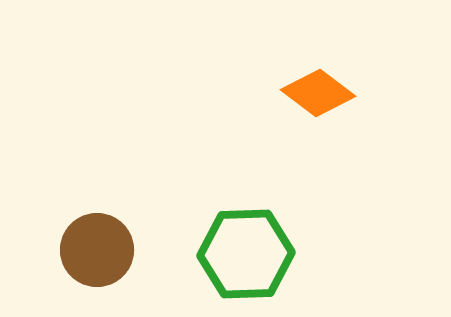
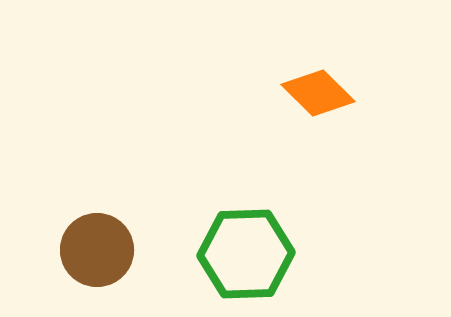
orange diamond: rotated 8 degrees clockwise
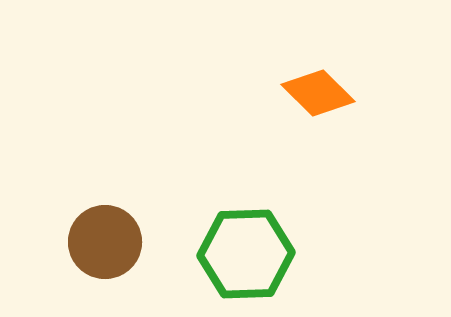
brown circle: moved 8 px right, 8 px up
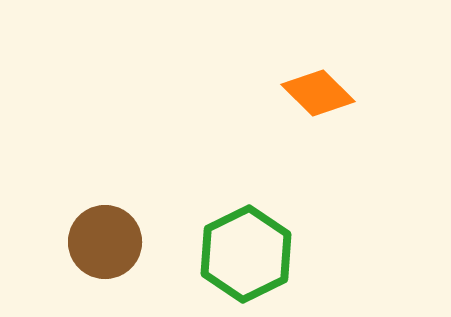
green hexagon: rotated 24 degrees counterclockwise
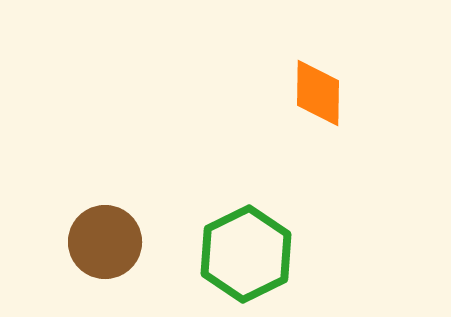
orange diamond: rotated 46 degrees clockwise
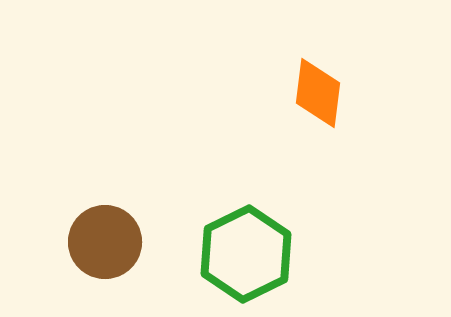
orange diamond: rotated 6 degrees clockwise
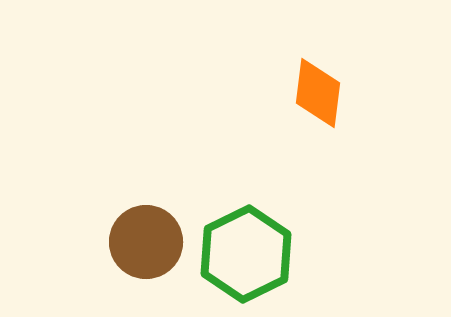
brown circle: moved 41 px right
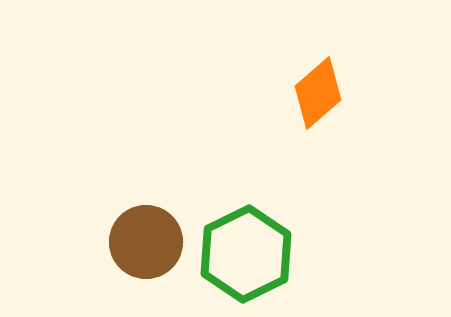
orange diamond: rotated 42 degrees clockwise
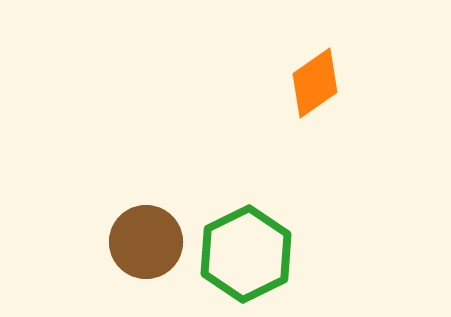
orange diamond: moved 3 px left, 10 px up; rotated 6 degrees clockwise
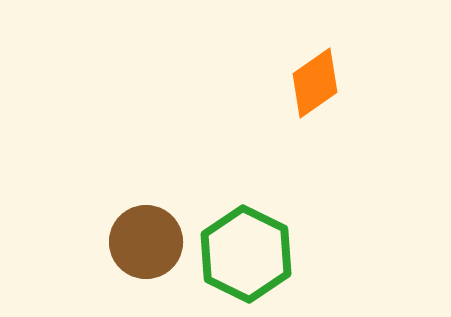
green hexagon: rotated 8 degrees counterclockwise
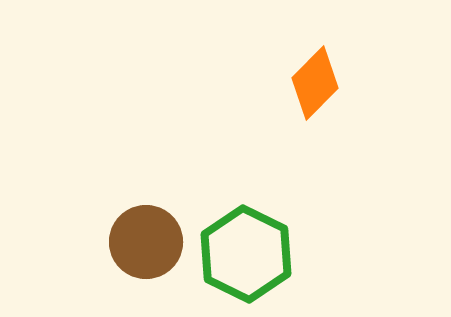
orange diamond: rotated 10 degrees counterclockwise
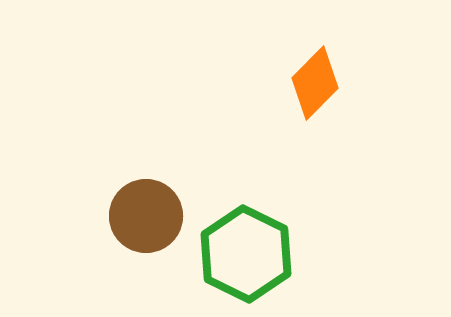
brown circle: moved 26 px up
